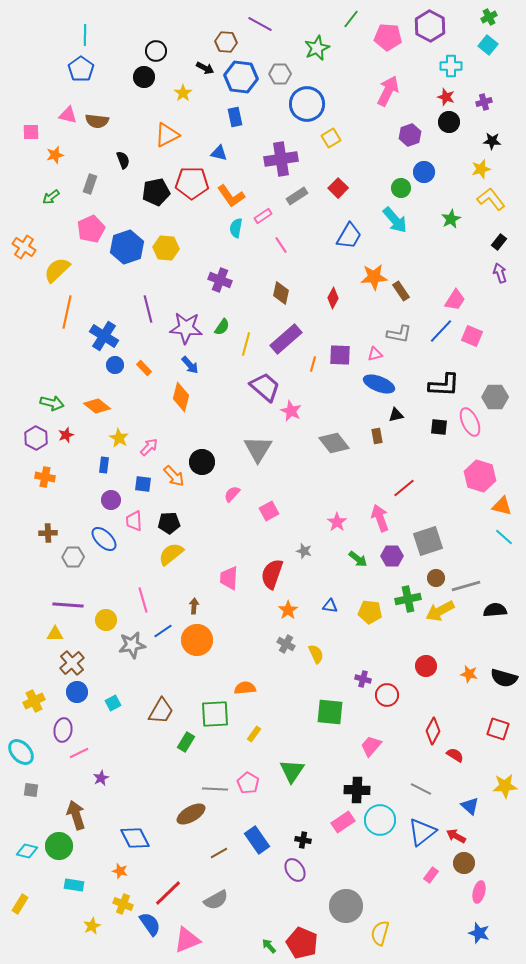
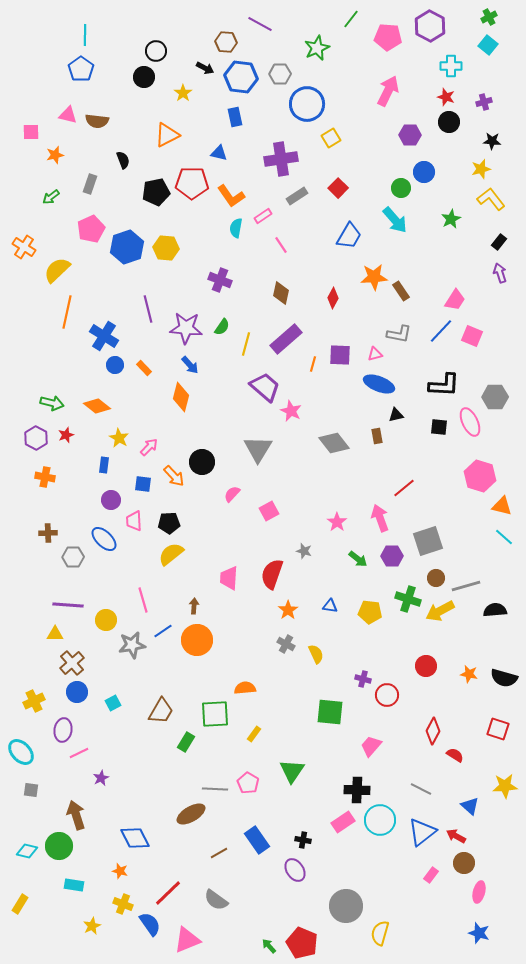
purple hexagon at (410, 135): rotated 20 degrees clockwise
green cross at (408, 599): rotated 30 degrees clockwise
gray semicircle at (216, 900): rotated 65 degrees clockwise
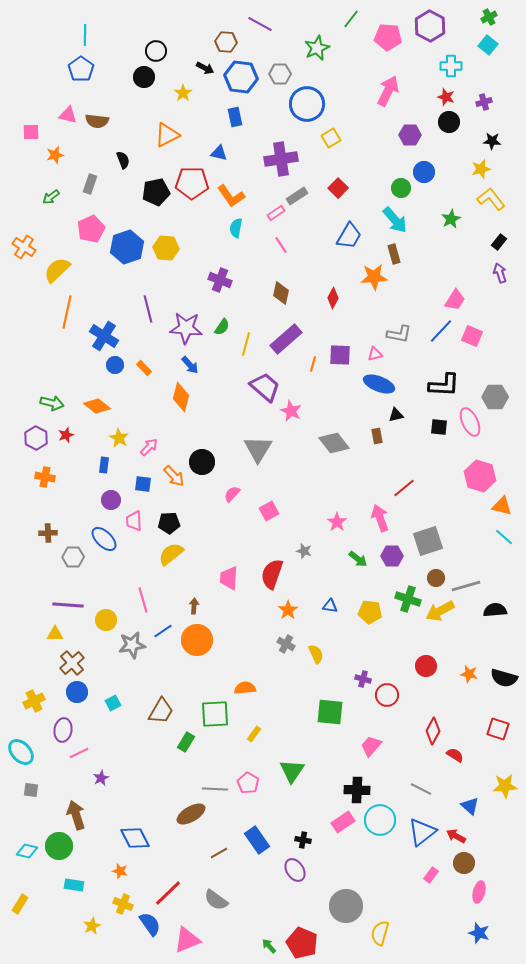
pink rectangle at (263, 216): moved 13 px right, 3 px up
brown rectangle at (401, 291): moved 7 px left, 37 px up; rotated 18 degrees clockwise
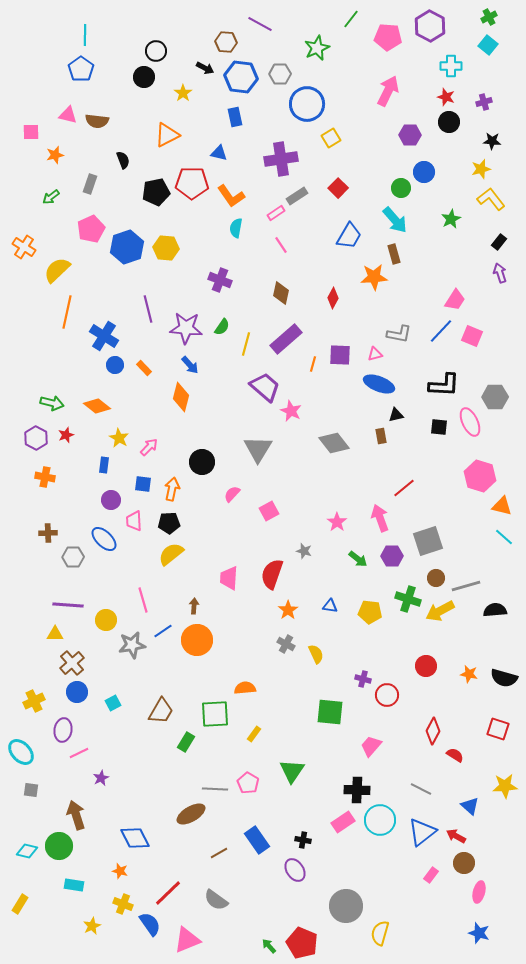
brown rectangle at (377, 436): moved 4 px right
orange arrow at (174, 476): moved 2 px left, 13 px down; rotated 125 degrees counterclockwise
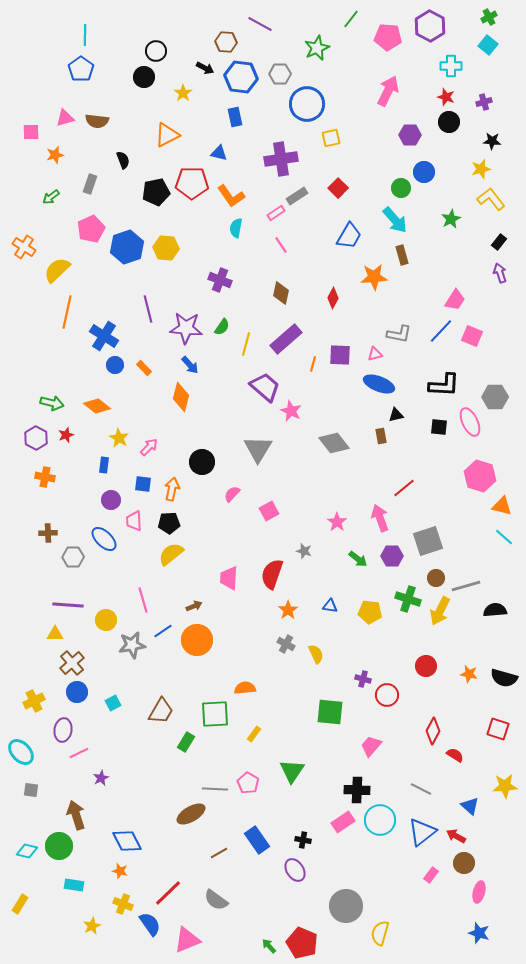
pink triangle at (68, 115): moved 3 px left, 3 px down; rotated 30 degrees counterclockwise
yellow square at (331, 138): rotated 18 degrees clockwise
brown rectangle at (394, 254): moved 8 px right, 1 px down
brown arrow at (194, 606): rotated 63 degrees clockwise
yellow arrow at (440, 611): rotated 36 degrees counterclockwise
blue diamond at (135, 838): moved 8 px left, 3 px down
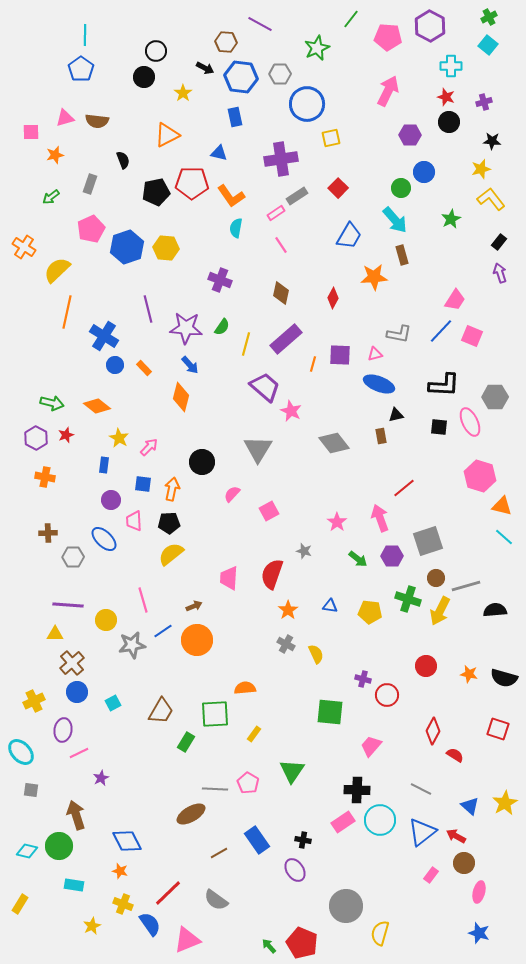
yellow star at (505, 786): moved 17 px down; rotated 25 degrees counterclockwise
